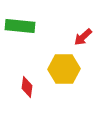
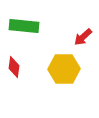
green rectangle: moved 4 px right
red diamond: moved 13 px left, 20 px up
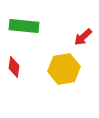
yellow hexagon: rotated 8 degrees counterclockwise
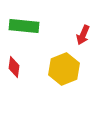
red arrow: moved 2 px up; rotated 24 degrees counterclockwise
yellow hexagon: rotated 12 degrees counterclockwise
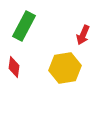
green rectangle: rotated 68 degrees counterclockwise
yellow hexagon: moved 1 px right, 1 px up; rotated 12 degrees clockwise
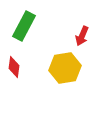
red arrow: moved 1 px left, 1 px down
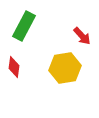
red arrow: rotated 66 degrees counterclockwise
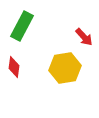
green rectangle: moved 2 px left
red arrow: moved 2 px right, 1 px down
